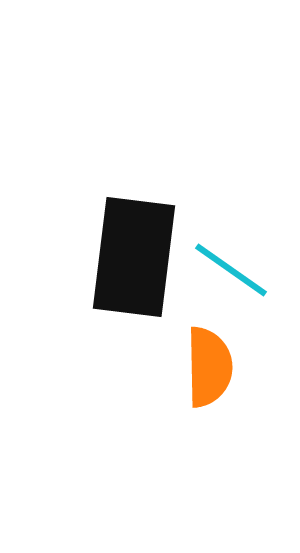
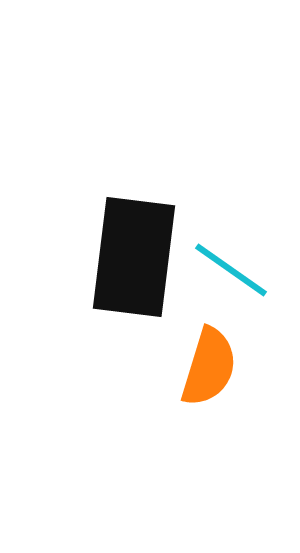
orange semicircle: rotated 18 degrees clockwise
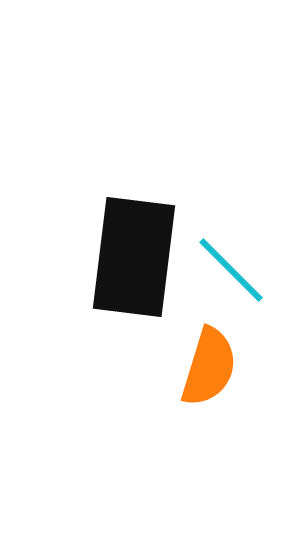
cyan line: rotated 10 degrees clockwise
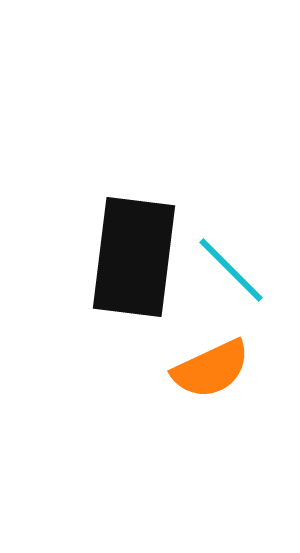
orange semicircle: moved 2 px right, 2 px down; rotated 48 degrees clockwise
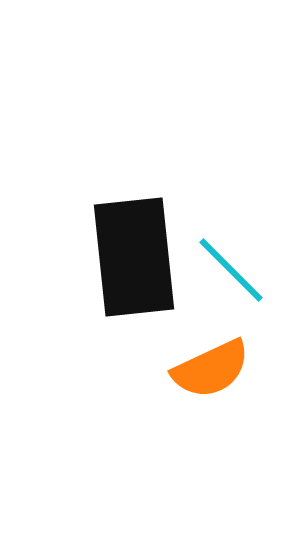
black rectangle: rotated 13 degrees counterclockwise
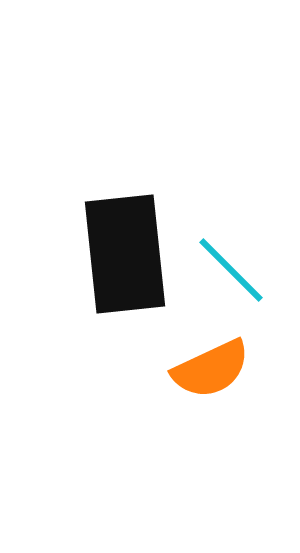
black rectangle: moved 9 px left, 3 px up
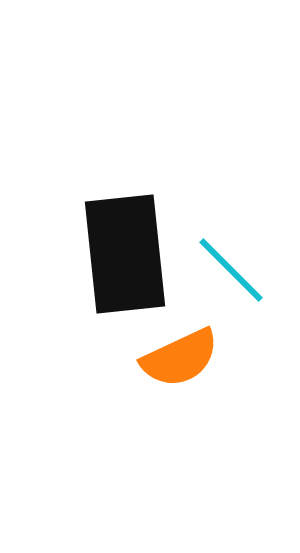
orange semicircle: moved 31 px left, 11 px up
